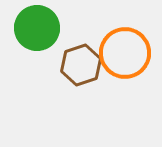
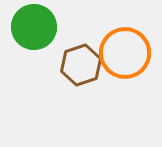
green circle: moved 3 px left, 1 px up
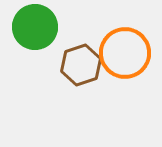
green circle: moved 1 px right
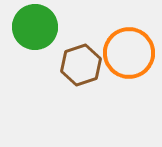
orange circle: moved 4 px right
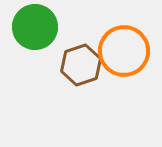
orange circle: moved 5 px left, 2 px up
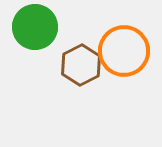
brown hexagon: rotated 9 degrees counterclockwise
